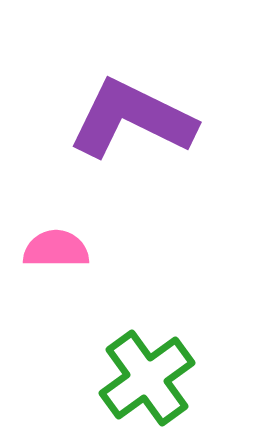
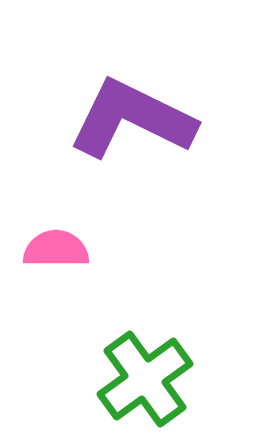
green cross: moved 2 px left, 1 px down
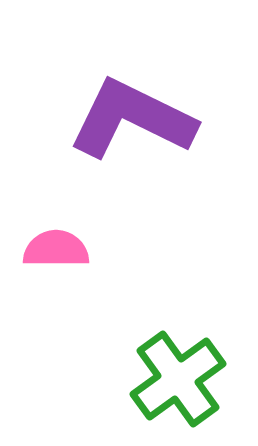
green cross: moved 33 px right
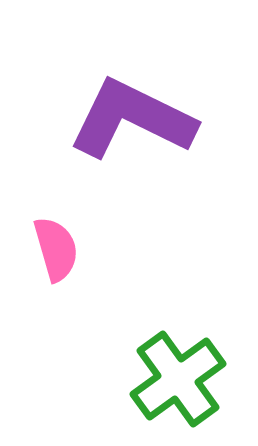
pink semicircle: rotated 74 degrees clockwise
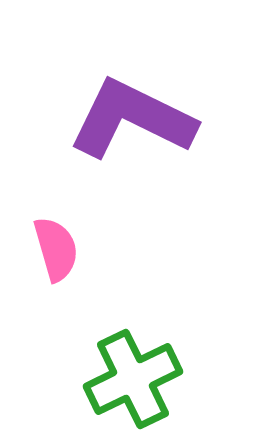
green cross: moved 45 px left; rotated 10 degrees clockwise
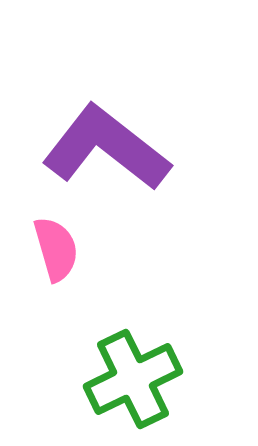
purple L-shape: moved 26 px left, 29 px down; rotated 12 degrees clockwise
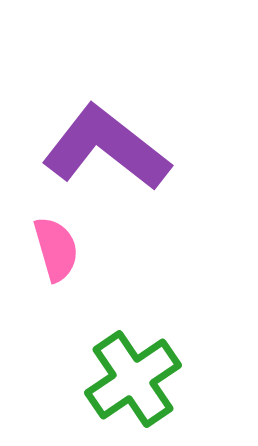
green cross: rotated 8 degrees counterclockwise
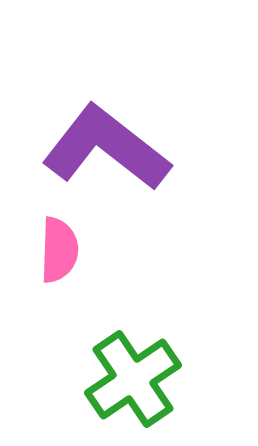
pink semicircle: moved 3 px right, 1 px down; rotated 18 degrees clockwise
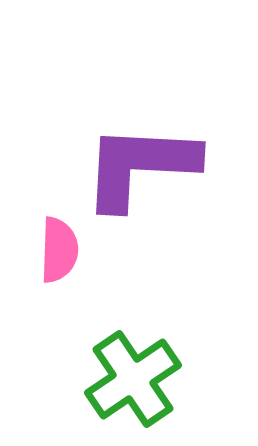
purple L-shape: moved 34 px right, 18 px down; rotated 35 degrees counterclockwise
